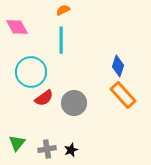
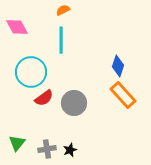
black star: moved 1 px left
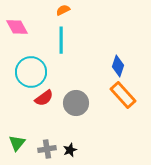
gray circle: moved 2 px right
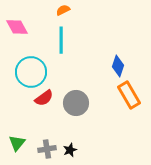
orange rectangle: moved 6 px right; rotated 12 degrees clockwise
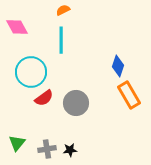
black star: rotated 16 degrees clockwise
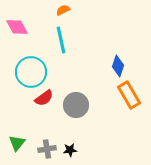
cyan line: rotated 12 degrees counterclockwise
gray circle: moved 2 px down
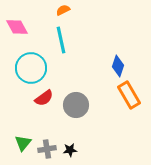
cyan circle: moved 4 px up
green triangle: moved 6 px right
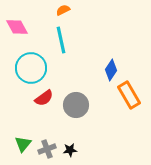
blue diamond: moved 7 px left, 4 px down; rotated 15 degrees clockwise
green triangle: moved 1 px down
gray cross: rotated 12 degrees counterclockwise
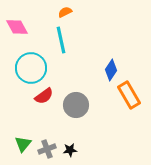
orange semicircle: moved 2 px right, 2 px down
red semicircle: moved 2 px up
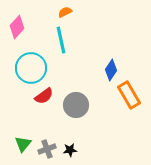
pink diamond: rotated 70 degrees clockwise
